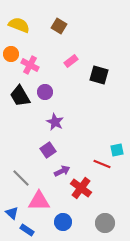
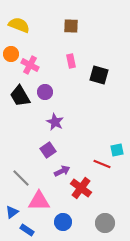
brown square: moved 12 px right; rotated 28 degrees counterclockwise
pink rectangle: rotated 64 degrees counterclockwise
blue triangle: moved 1 px up; rotated 40 degrees clockwise
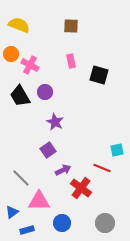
red line: moved 4 px down
purple arrow: moved 1 px right, 1 px up
blue circle: moved 1 px left, 1 px down
blue rectangle: rotated 48 degrees counterclockwise
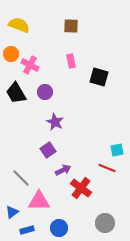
black square: moved 2 px down
black trapezoid: moved 4 px left, 3 px up
red line: moved 5 px right
blue circle: moved 3 px left, 5 px down
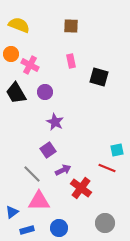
gray line: moved 11 px right, 4 px up
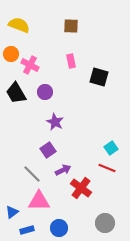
cyan square: moved 6 px left, 2 px up; rotated 24 degrees counterclockwise
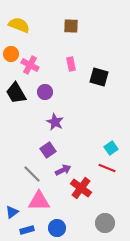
pink rectangle: moved 3 px down
blue circle: moved 2 px left
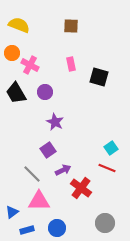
orange circle: moved 1 px right, 1 px up
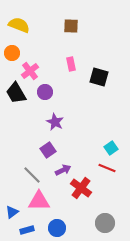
pink cross: moved 6 px down; rotated 24 degrees clockwise
gray line: moved 1 px down
